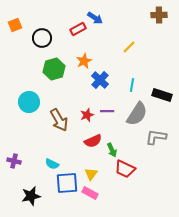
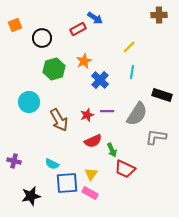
cyan line: moved 13 px up
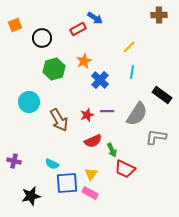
black rectangle: rotated 18 degrees clockwise
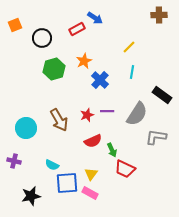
red rectangle: moved 1 px left
cyan circle: moved 3 px left, 26 px down
cyan semicircle: moved 1 px down
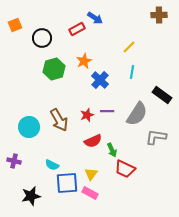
cyan circle: moved 3 px right, 1 px up
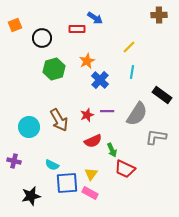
red rectangle: rotated 28 degrees clockwise
orange star: moved 3 px right
